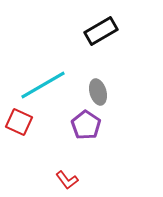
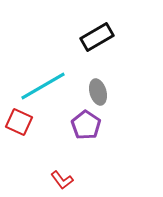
black rectangle: moved 4 px left, 6 px down
cyan line: moved 1 px down
red L-shape: moved 5 px left
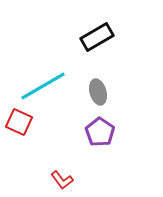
purple pentagon: moved 14 px right, 7 px down
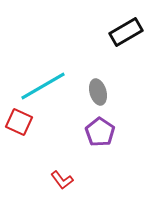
black rectangle: moved 29 px right, 5 px up
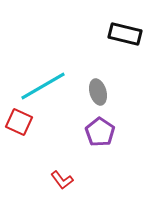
black rectangle: moved 1 px left, 2 px down; rotated 44 degrees clockwise
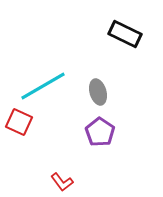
black rectangle: rotated 12 degrees clockwise
red L-shape: moved 2 px down
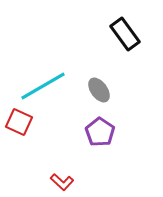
black rectangle: rotated 28 degrees clockwise
gray ellipse: moved 1 px right, 2 px up; rotated 20 degrees counterclockwise
red L-shape: rotated 10 degrees counterclockwise
